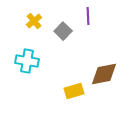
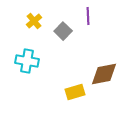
yellow rectangle: moved 1 px right, 1 px down
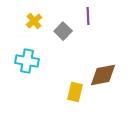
brown diamond: moved 1 px left, 1 px down
yellow rectangle: rotated 60 degrees counterclockwise
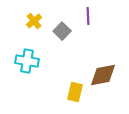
gray square: moved 1 px left
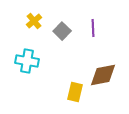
purple line: moved 5 px right, 12 px down
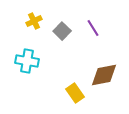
yellow cross: rotated 14 degrees clockwise
purple line: rotated 30 degrees counterclockwise
brown diamond: moved 1 px right
yellow rectangle: moved 1 px down; rotated 48 degrees counterclockwise
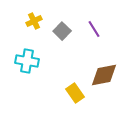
purple line: moved 1 px right, 1 px down
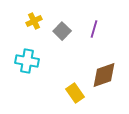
purple line: rotated 48 degrees clockwise
brown diamond: rotated 8 degrees counterclockwise
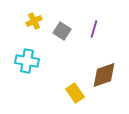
gray square: rotated 12 degrees counterclockwise
